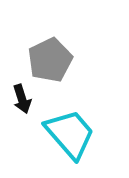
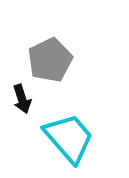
cyan trapezoid: moved 1 px left, 4 px down
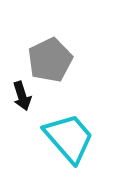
black arrow: moved 3 px up
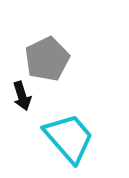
gray pentagon: moved 3 px left, 1 px up
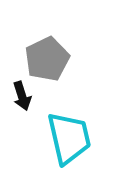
cyan trapezoid: rotated 28 degrees clockwise
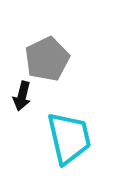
black arrow: rotated 32 degrees clockwise
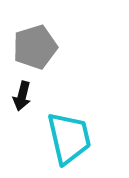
gray pentagon: moved 12 px left, 12 px up; rotated 9 degrees clockwise
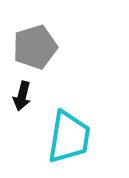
cyan trapezoid: moved 1 px up; rotated 22 degrees clockwise
